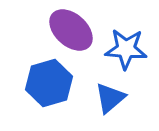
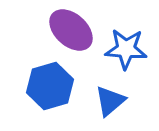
blue hexagon: moved 1 px right, 3 px down
blue triangle: moved 3 px down
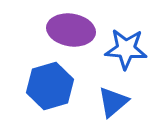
purple ellipse: rotated 33 degrees counterclockwise
blue triangle: moved 3 px right, 1 px down
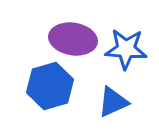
purple ellipse: moved 2 px right, 9 px down
blue triangle: rotated 16 degrees clockwise
